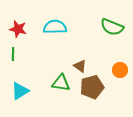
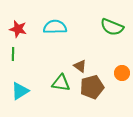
orange circle: moved 2 px right, 3 px down
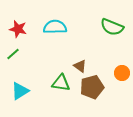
green line: rotated 48 degrees clockwise
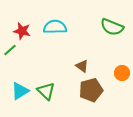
red star: moved 4 px right, 2 px down
green line: moved 3 px left, 4 px up
brown triangle: moved 2 px right
green triangle: moved 15 px left, 8 px down; rotated 36 degrees clockwise
brown pentagon: moved 1 px left, 3 px down
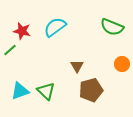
cyan semicircle: rotated 35 degrees counterclockwise
brown triangle: moved 5 px left; rotated 24 degrees clockwise
orange circle: moved 9 px up
cyan triangle: rotated 12 degrees clockwise
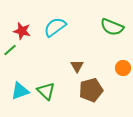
orange circle: moved 1 px right, 4 px down
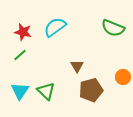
green semicircle: moved 1 px right, 1 px down
red star: moved 1 px right, 1 px down
green line: moved 10 px right, 5 px down
orange circle: moved 9 px down
cyan triangle: rotated 36 degrees counterclockwise
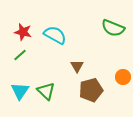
cyan semicircle: moved 8 px down; rotated 65 degrees clockwise
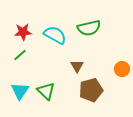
green semicircle: moved 24 px left; rotated 35 degrees counterclockwise
red star: rotated 18 degrees counterclockwise
orange circle: moved 1 px left, 8 px up
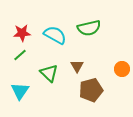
red star: moved 1 px left, 1 px down
green triangle: moved 3 px right, 18 px up
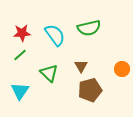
cyan semicircle: rotated 25 degrees clockwise
brown triangle: moved 4 px right
brown pentagon: moved 1 px left
